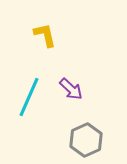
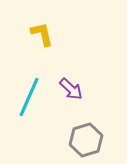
yellow L-shape: moved 3 px left, 1 px up
gray hexagon: rotated 8 degrees clockwise
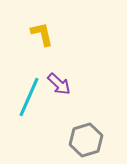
purple arrow: moved 12 px left, 5 px up
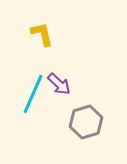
cyan line: moved 4 px right, 3 px up
gray hexagon: moved 18 px up
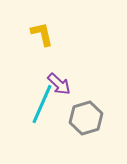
cyan line: moved 9 px right, 10 px down
gray hexagon: moved 4 px up
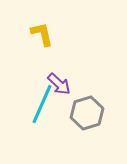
gray hexagon: moved 1 px right, 5 px up
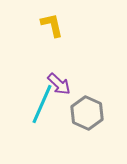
yellow L-shape: moved 10 px right, 9 px up
gray hexagon: rotated 20 degrees counterclockwise
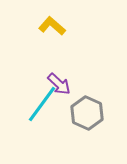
yellow L-shape: moved 1 px down; rotated 36 degrees counterclockwise
cyan line: rotated 12 degrees clockwise
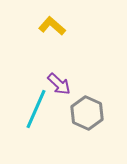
cyan line: moved 6 px left, 5 px down; rotated 12 degrees counterclockwise
